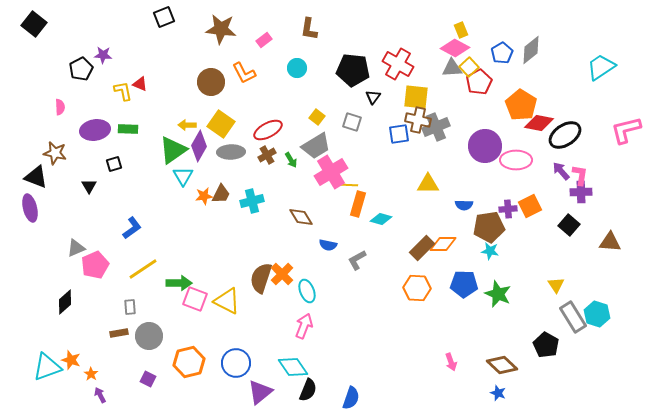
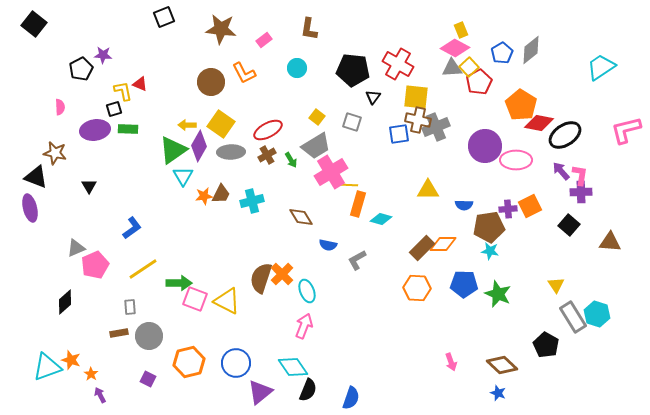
black square at (114, 164): moved 55 px up
yellow triangle at (428, 184): moved 6 px down
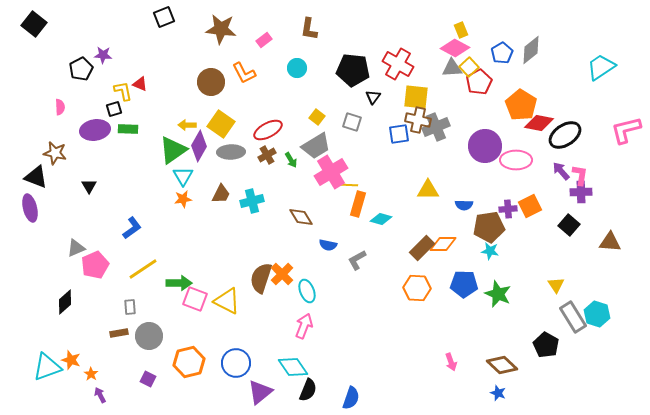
orange star at (204, 196): moved 21 px left, 3 px down
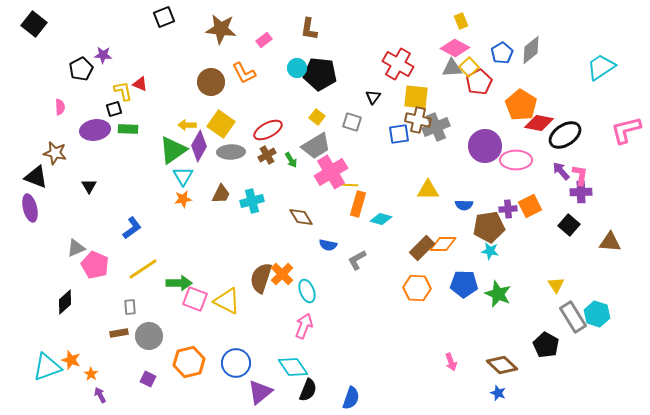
yellow rectangle at (461, 30): moved 9 px up
black pentagon at (353, 70): moved 33 px left, 4 px down
pink pentagon at (95, 265): rotated 24 degrees counterclockwise
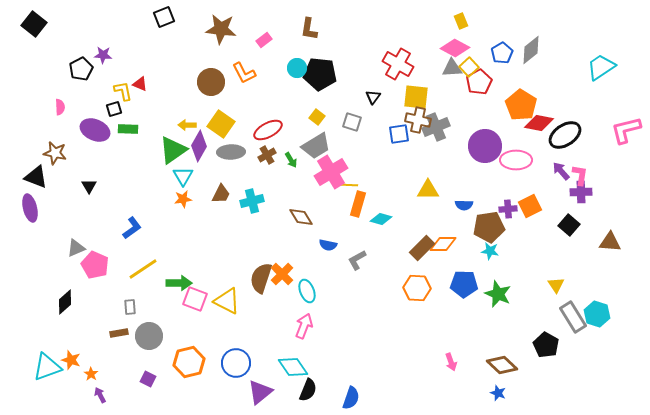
purple ellipse at (95, 130): rotated 32 degrees clockwise
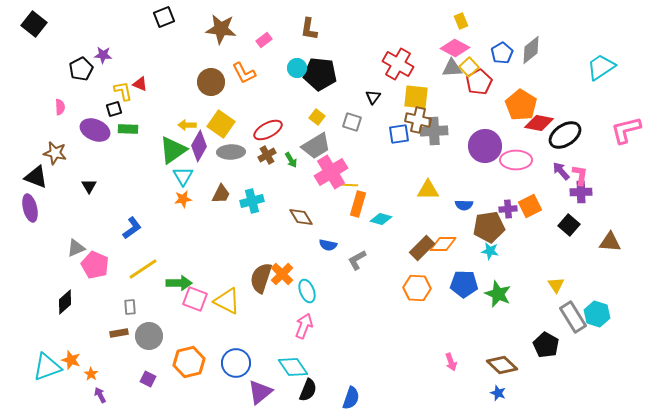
gray cross at (436, 127): moved 2 px left, 4 px down; rotated 20 degrees clockwise
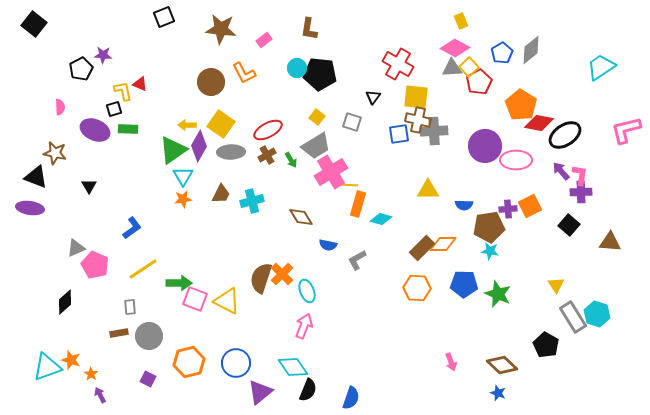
purple ellipse at (30, 208): rotated 68 degrees counterclockwise
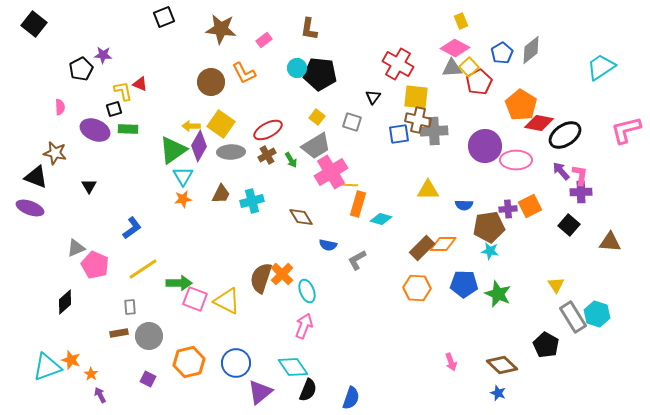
yellow arrow at (187, 125): moved 4 px right, 1 px down
purple ellipse at (30, 208): rotated 12 degrees clockwise
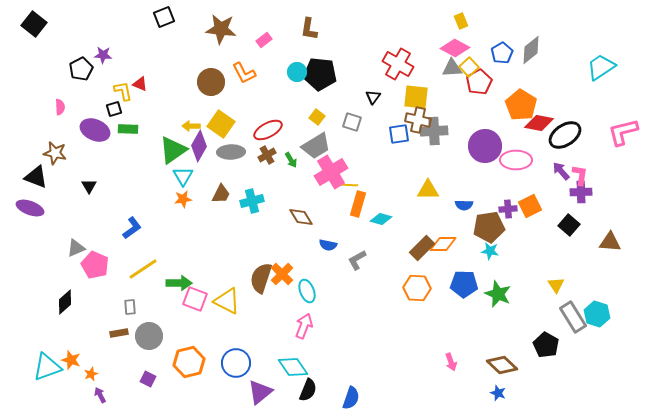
cyan circle at (297, 68): moved 4 px down
pink L-shape at (626, 130): moved 3 px left, 2 px down
orange star at (91, 374): rotated 16 degrees clockwise
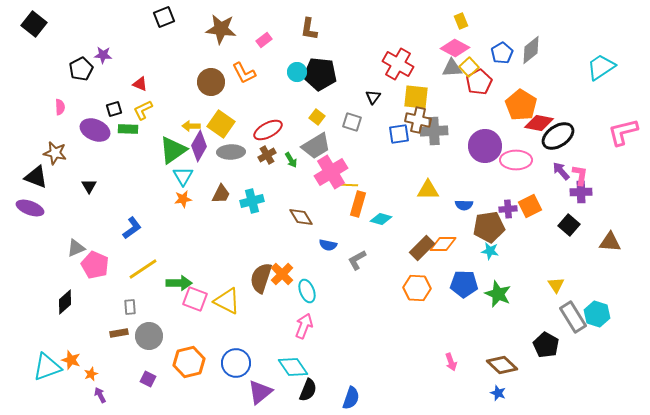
yellow L-shape at (123, 91): moved 20 px right, 19 px down; rotated 105 degrees counterclockwise
black ellipse at (565, 135): moved 7 px left, 1 px down
